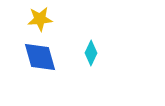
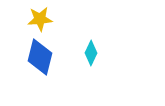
blue diamond: rotated 30 degrees clockwise
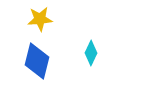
blue diamond: moved 3 px left, 4 px down
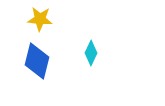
yellow star: rotated 10 degrees clockwise
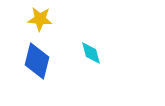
cyan diamond: rotated 40 degrees counterclockwise
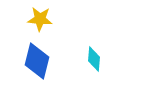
cyan diamond: moved 3 px right, 6 px down; rotated 20 degrees clockwise
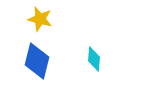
yellow star: rotated 10 degrees clockwise
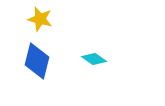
cyan diamond: rotated 60 degrees counterclockwise
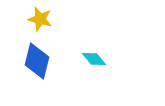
cyan diamond: rotated 15 degrees clockwise
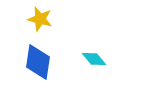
blue diamond: moved 1 px right, 1 px down; rotated 6 degrees counterclockwise
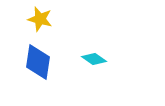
cyan diamond: rotated 15 degrees counterclockwise
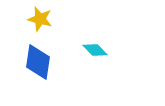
cyan diamond: moved 1 px right, 9 px up; rotated 10 degrees clockwise
